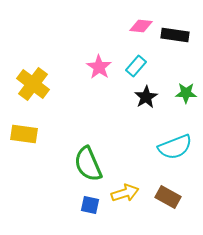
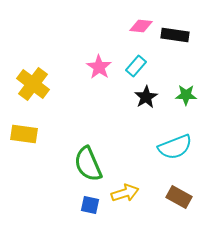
green star: moved 2 px down
brown rectangle: moved 11 px right
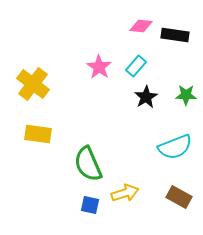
yellow rectangle: moved 14 px right
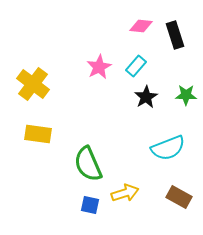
black rectangle: rotated 64 degrees clockwise
pink star: rotated 10 degrees clockwise
cyan semicircle: moved 7 px left, 1 px down
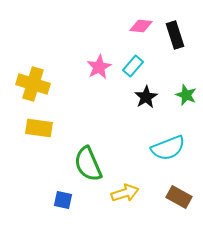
cyan rectangle: moved 3 px left
yellow cross: rotated 20 degrees counterclockwise
green star: rotated 20 degrees clockwise
yellow rectangle: moved 1 px right, 6 px up
blue square: moved 27 px left, 5 px up
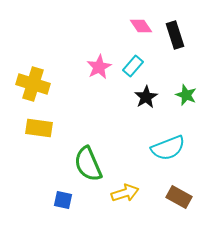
pink diamond: rotated 50 degrees clockwise
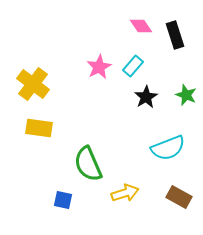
yellow cross: rotated 20 degrees clockwise
